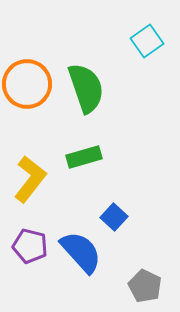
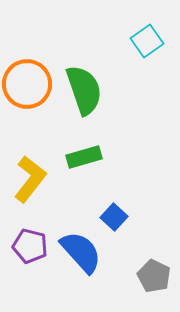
green semicircle: moved 2 px left, 2 px down
gray pentagon: moved 9 px right, 10 px up
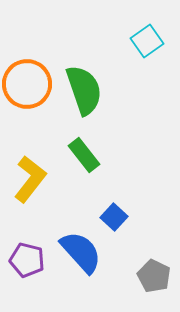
green rectangle: moved 2 px up; rotated 68 degrees clockwise
purple pentagon: moved 3 px left, 14 px down
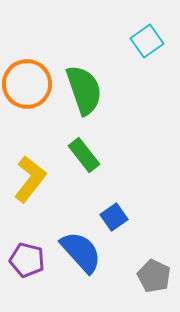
blue square: rotated 12 degrees clockwise
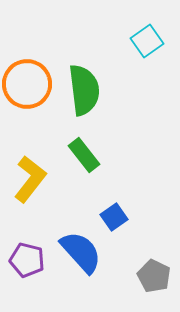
green semicircle: rotated 12 degrees clockwise
